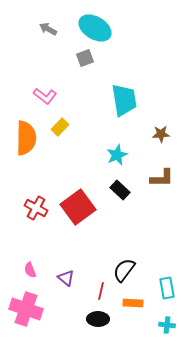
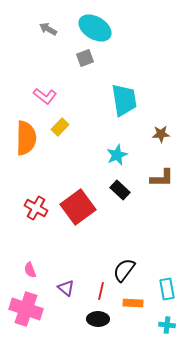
purple triangle: moved 10 px down
cyan rectangle: moved 1 px down
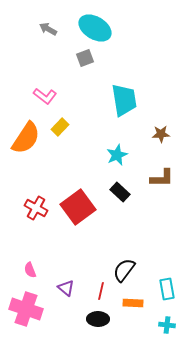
orange semicircle: rotated 32 degrees clockwise
black rectangle: moved 2 px down
